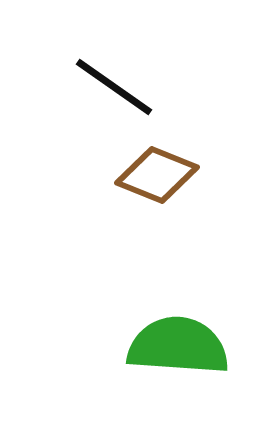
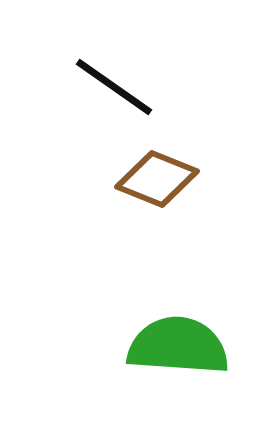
brown diamond: moved 4 px down
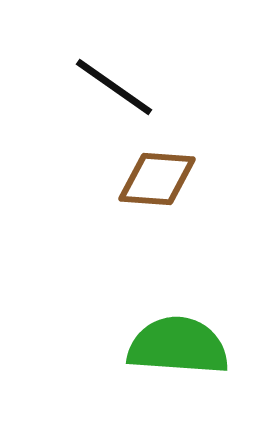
brown diamond: rotated 18 degrees counterclockwise
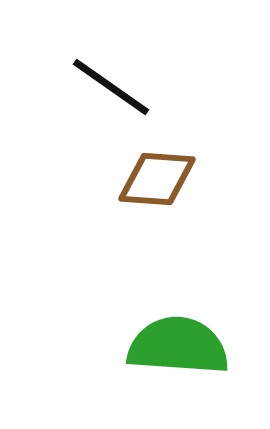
black line: moved 3 px left
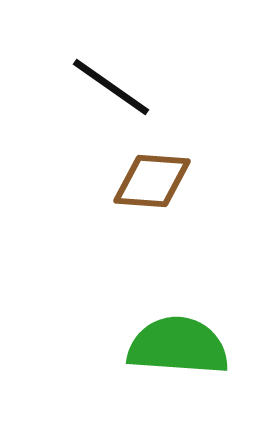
brown diamond: moved 5 px left, 2 px down
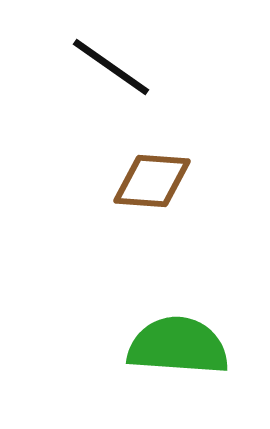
black line: moved 20 px up
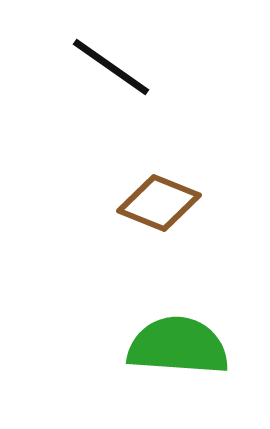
brown diamond: moved 7 px right, 22 px down; rotated 18 degrees clockwise
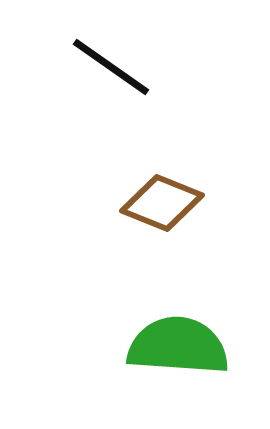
brown diamond: moved 3 px right
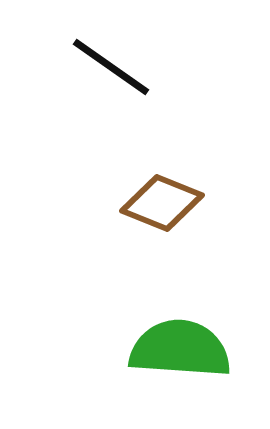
green semicircle: moved 2 px right, 3 px down
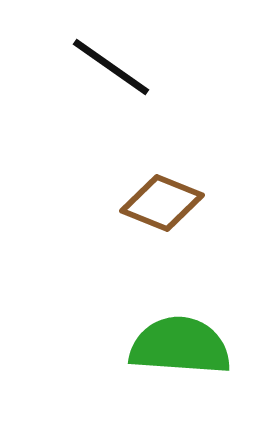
green semicircle: moved 3 px up
